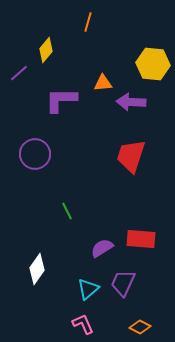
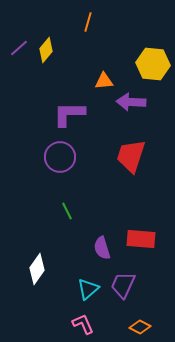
purple line: moved 25 px up
orange triangle: moved 1 px right, 2 px up
purple L-shape: moved 8 px right, 14 px down
purple circle: moved 25 px right, 3 px down
purple semicircle: rotated 75 degrees counterclockwise
purple trapezoid: moved 2 px down
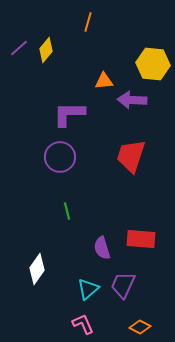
purple arrow: moved 1 px right, 2 px up
green line: rotated 12 degrees clockwise
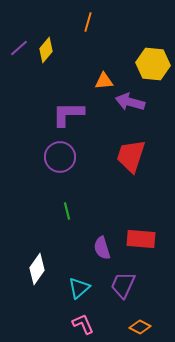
purple arrow: moved 2 px left, 2 px down; rotated 12 degrees clockwise
purple L-shape: moved 1 px left
cyan triangle: moved 9 px left, 1 px up
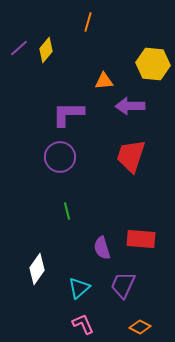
purple arrow: moved 4 px down; rotated 16 degrees counterclockwise
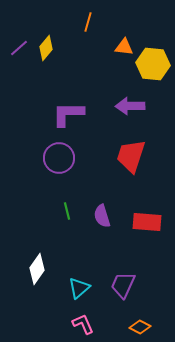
yellow diamond: moved 2 px up
orange triangle: moved 20 px right, 34 px up; rotated 12 degrees clockwise
purple circle: moved 1 px left, 1 px down
red rectangle: moved 6 px right, 17 px up
purple semicircle: moved 32 px up
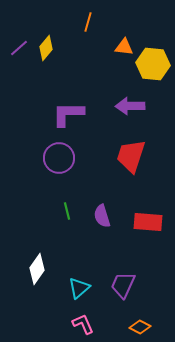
red rectangle: moved 1 px right
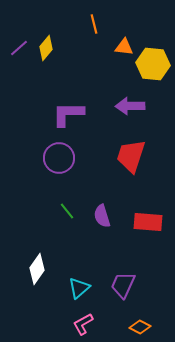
orange line: moved 6 px right, 2 px down; rotated 30 degrees counterclockwise
green line: rotated 24 degrees counterclockwise
pink L-shape: rotated 95 degrees counterclockwise
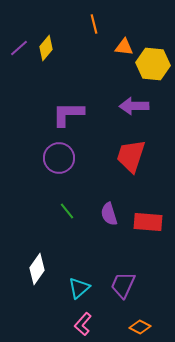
purple arrow: moved 4 px right
purple semicircle: moved 7 px right, 2 px up
pink L-shape: rotated 20 degrees counterclockwise
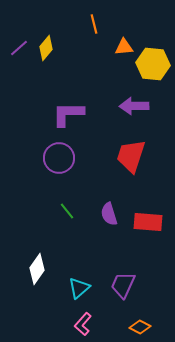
orange triangle: rotated 12 degrees counterclockwise
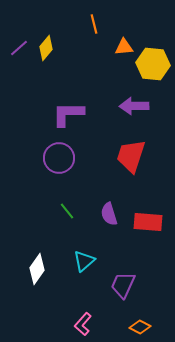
cyan triangle: moved 5 px right, 27 px up
